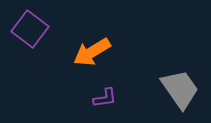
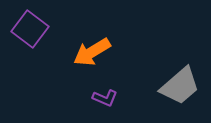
gray trapezoid: moved 3 px up; rotated 84 degrees clockwise
purple L-shape: rotated 30 degrees clockwise
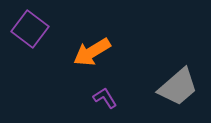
gray trapezoid: moved 2 px left, 1 px down
purple L-shape: rotated 145 degrees counterclockwise
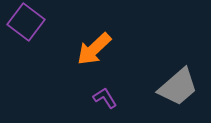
purple square: moved 4 px left, 7 px up
orange arrow: moved 2 px right, 3 px up; rotated 12 degrees counterclockwise
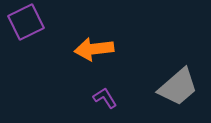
purple square: rotated 27 degrees clockwise
orange arrow: rotated 36 degrees clockwise
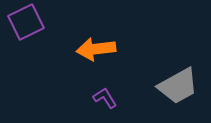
orange arrow: moved 2 px right
gray trapezoid: moved 1 px up; rotated 12 degrees clockwise
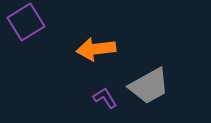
purple square: rotated 6 degrees counterclockwise
gray trapezoid: moved 29 px left
